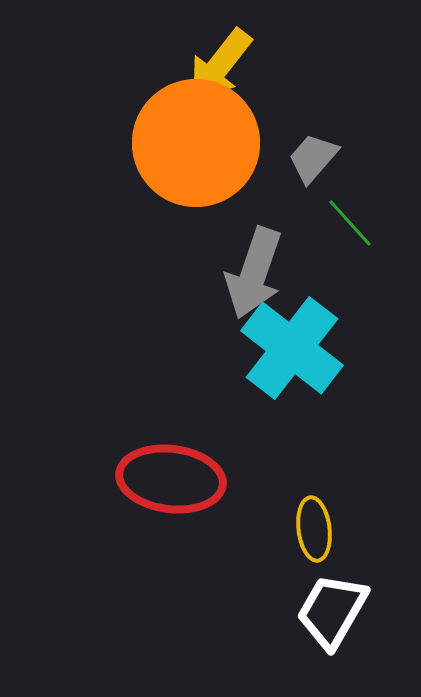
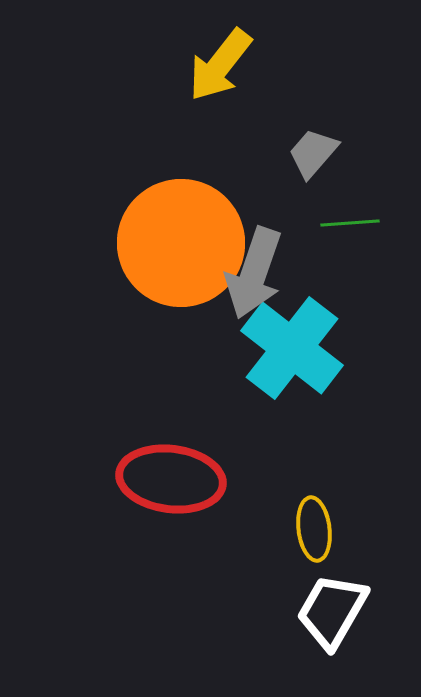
orange circle: moved 15 px left, 100 px down
gray trapezoid: moved 5 px up
green line: rotated 52 degrees counterclockwise
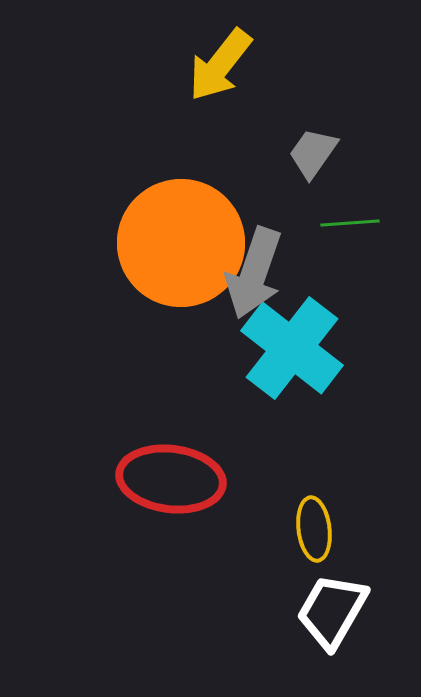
gray trapezoid: rotated 6 degrees counterclockwise
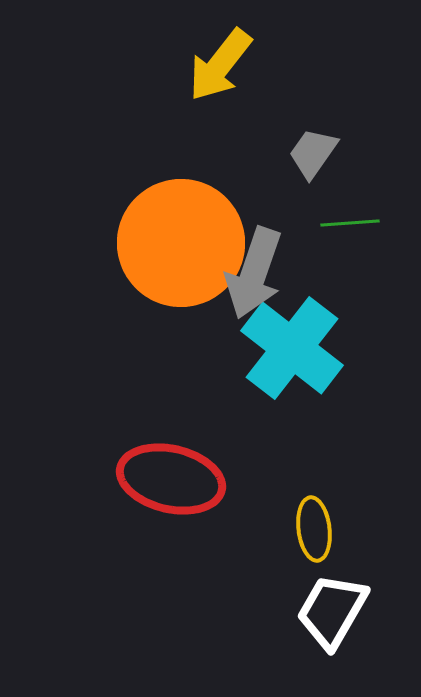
red ellipse: rotated 6 degrees clockwise
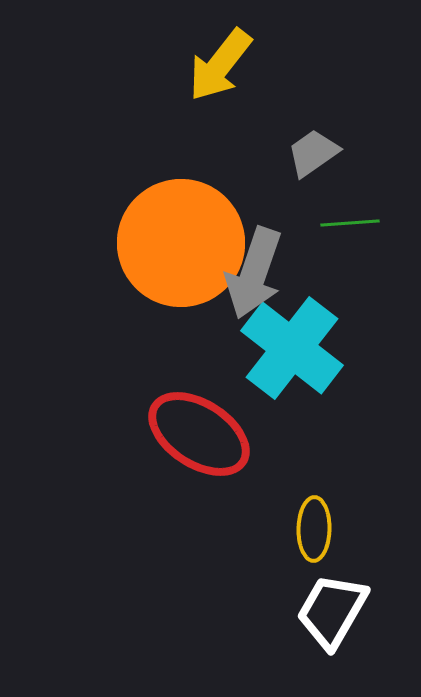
gray trapezoid: rotated 20 degrees clockwise
red ellipse: moved 28 px right, 45 px up; rotated 20 degrees clockwise
yellow ellipse: rotated 8 degrees clockwise
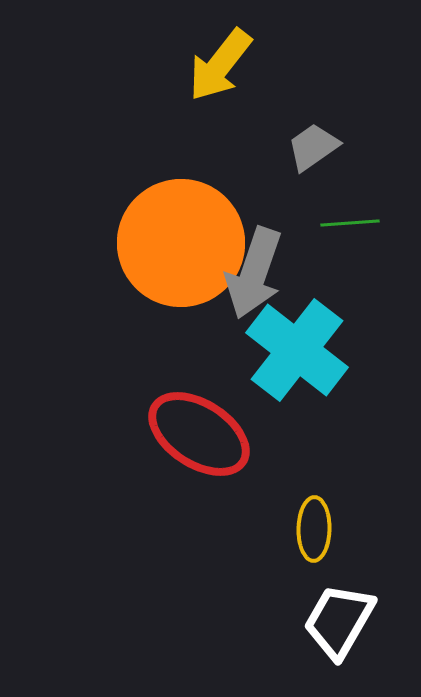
gray trapezoid: moved 6 px up
cyan cross: moved 5 px right, 2 px down
white trapezoid: moved 7 px right, 10 px down
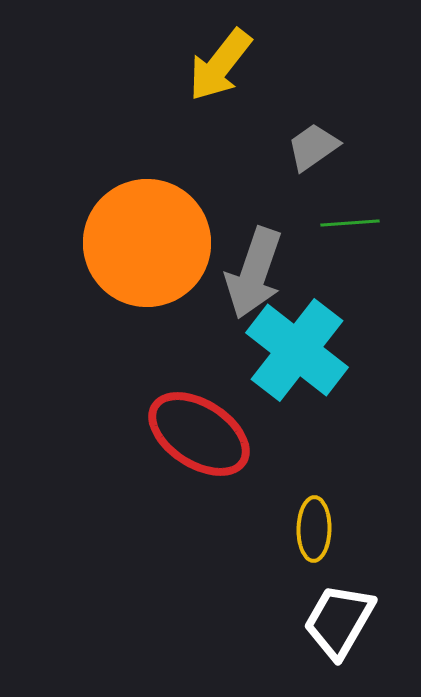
orange circle: moved 34 px left
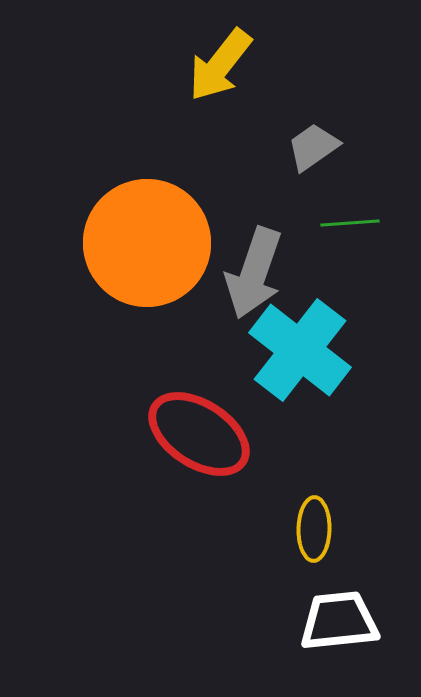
cyan cross: moved 3 px right
white trapezoid: rotated 54 degrees clockwise
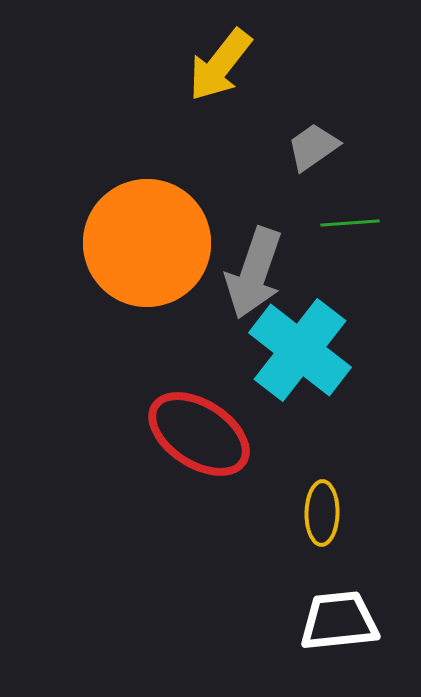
yellow ellipse: moved 8 px right, 16 px up
